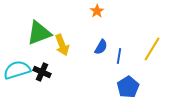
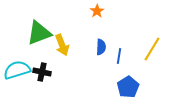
blue semicircle: rotated 28 degrees counterclockwise
black cross: rotated 12 degrees counterclockwise
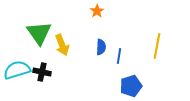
green triangle: rotated 44 degrees counterclockwise
yellow line: moved 5 px right, 3 px up; rotated 20 degrees counterclockwise
blue pentagon: moved 3 px right, 1 px up; rotated 15 degrees clockwise
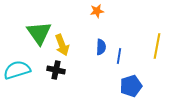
orange star: rotated 24 degrees clockwise
black cross: moved 14 px right, 2 px up
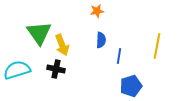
blue semicircle: moved 7 px up
black cross: moved 1 px up
